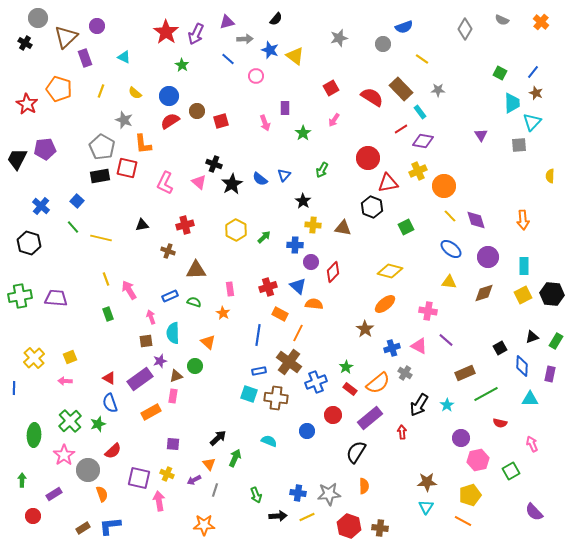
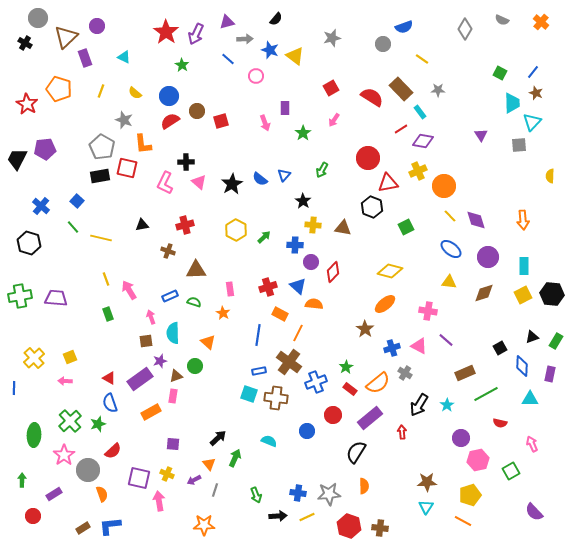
gray star at (339, 38): moved 7 px left
black cross at (214, 164): moved 28 px left, 2 px up; rotated 21 degrees counterclockwise
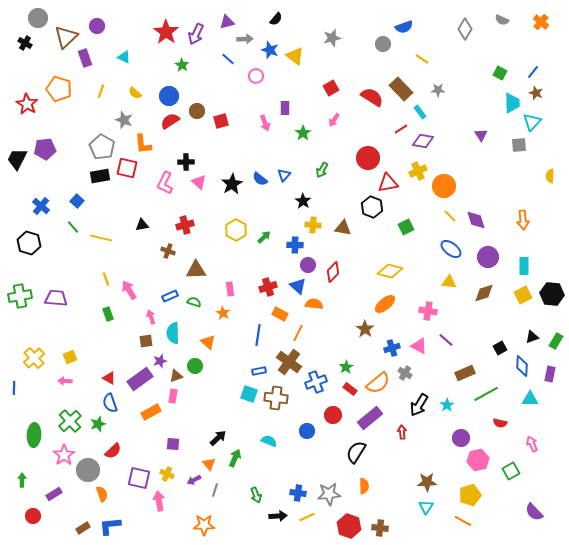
purple circle at (311, 262): moved 3 px left, 3 px down
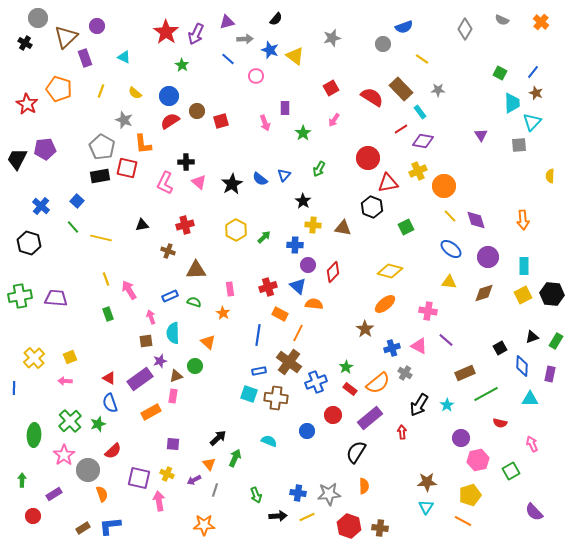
green arrow at (322, 170): moved 3 px left, 1 px up
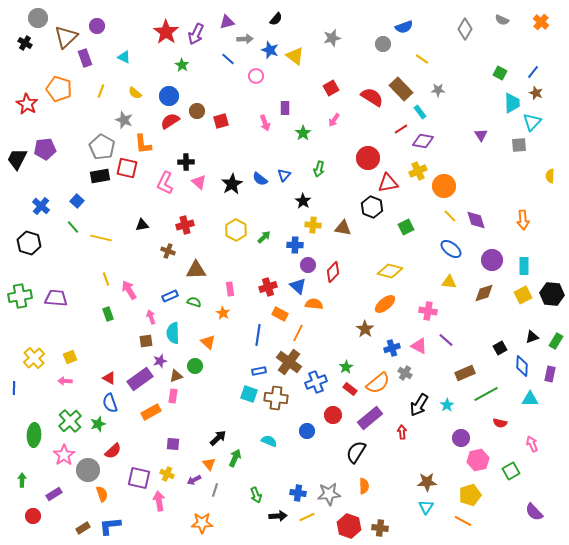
green arrow at (319, 169): rotated 14 degrees counterclockwise
purple circle at (488, 257): moved 4 px right, 3 px down
orange star at (204, 525): moved 2 px left, 2 px up
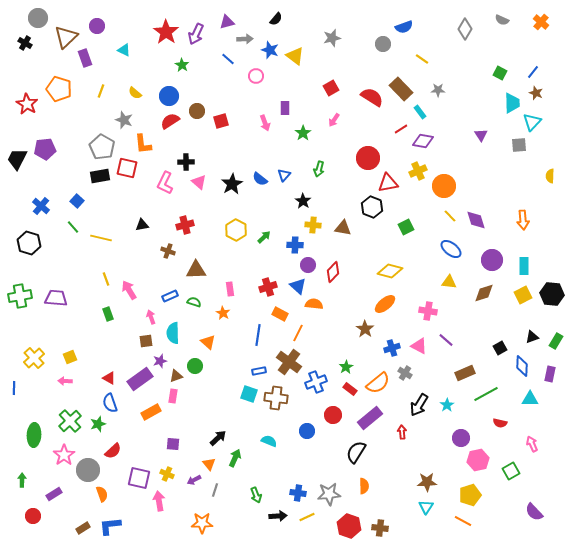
cyan triangle at (124, 57): moved 7 px up
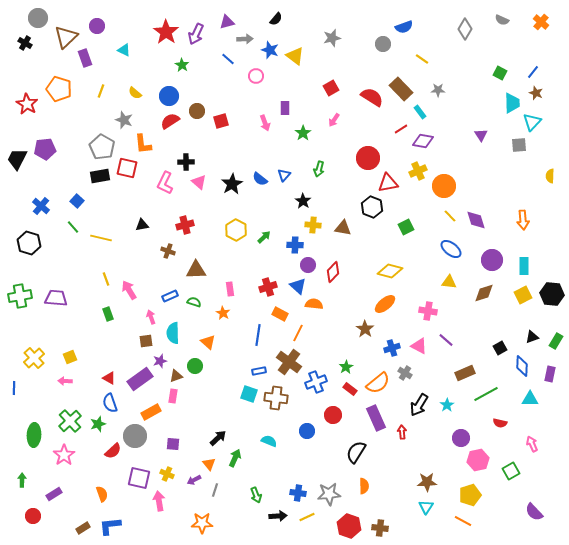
purple rectangle at (370, 418): moved 6 px right; rotated 75 degrees counterclockwise
gray circle at (88, 470): moved 47 px right, 34 px up
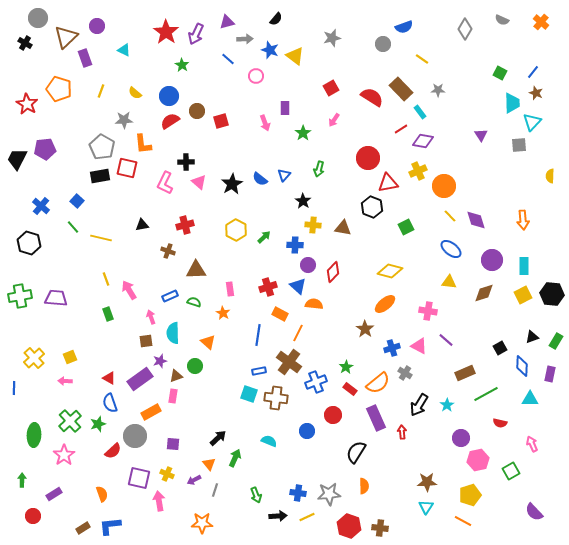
gray star at (124, 120): rotated 24 degrees counterclockwise
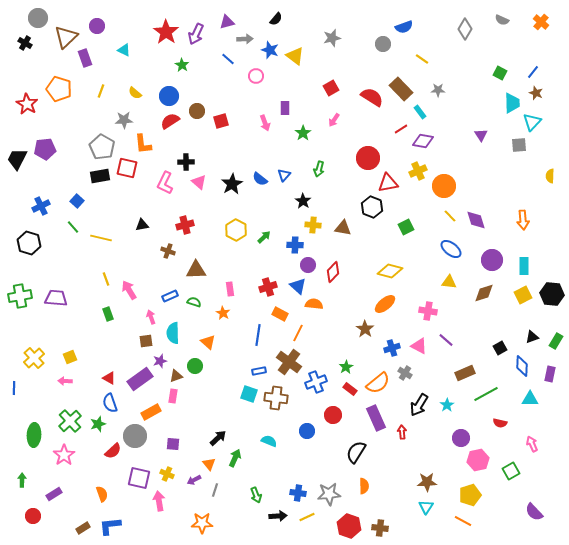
blue cross at (41, 206): rotated 24 degrees clockwise
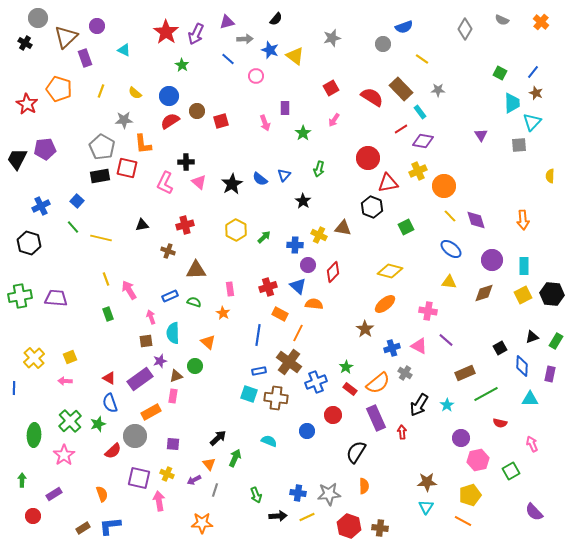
yellow cross at (313, 225): moved 6 px right, 10 px down; rotated 21 degrees clockwise
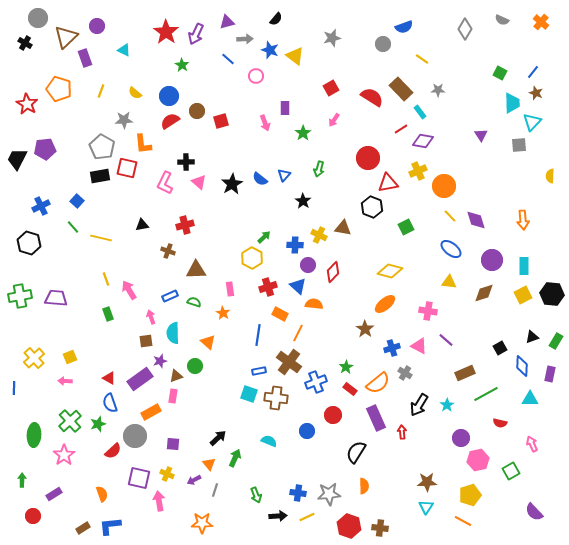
yellow hexagon at (236, 230): moved 16 px right, 28 px down
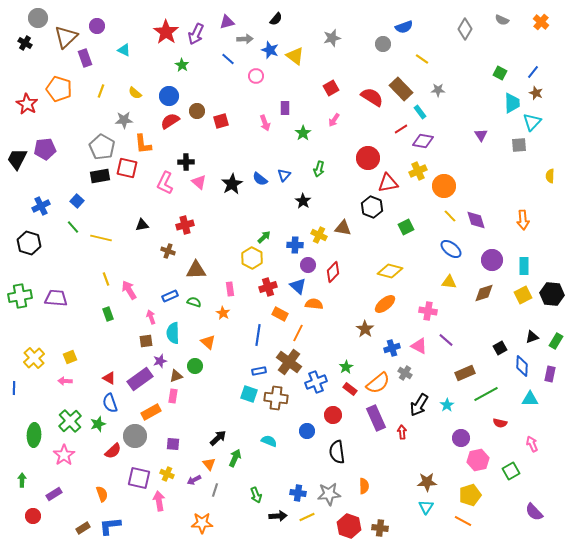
black semicircle at (356, 452): moved 19 px left; rotated 40 degrees counterclockwise
